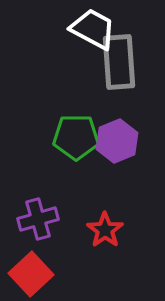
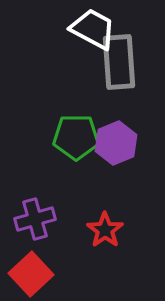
purple hexagon: moved 1 px left, 2 px down
purple cross: moved 3 px left
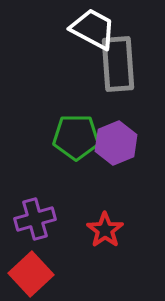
gray rectangle: moved 1 px left, 2 px down
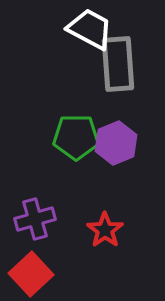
white trapezoid: moved 3 px left
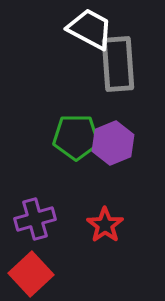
purple hexagon: moved 3 px left
red star: moved 5 px up
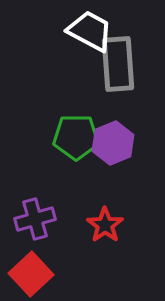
white trapezoid: moved 2 px down
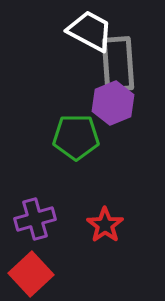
purple hexagon: moved 40 px up
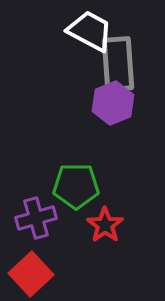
green pentagon: moved 49 px down
purple cross: moved 1 px right, 1 px up
